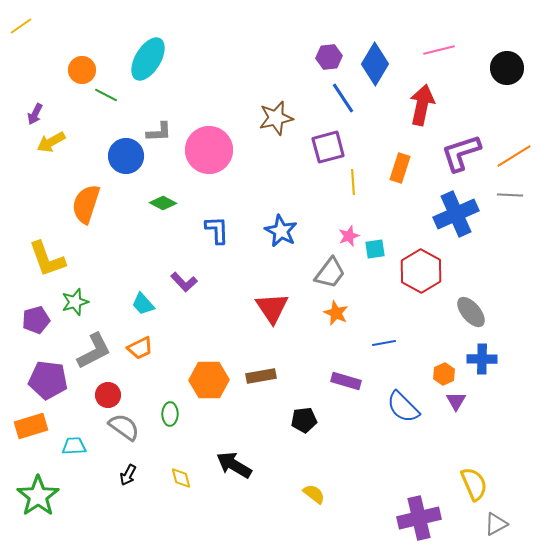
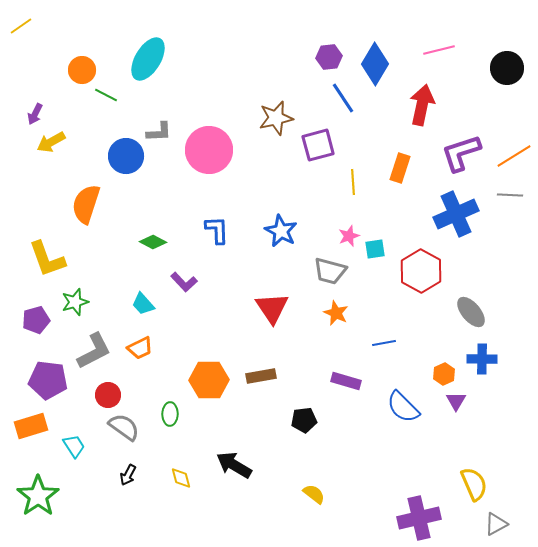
purple square at (328, 147): moved 10 px left, 2 px up
green diamond at (163, 203): moved 10 px left, 39 px down
gray trapezoid at (330, 273): moved 2 px up; rotated 68 degrees clockwise
cyan trapezoid at (74, 446): rotated 60 degrees clockwise
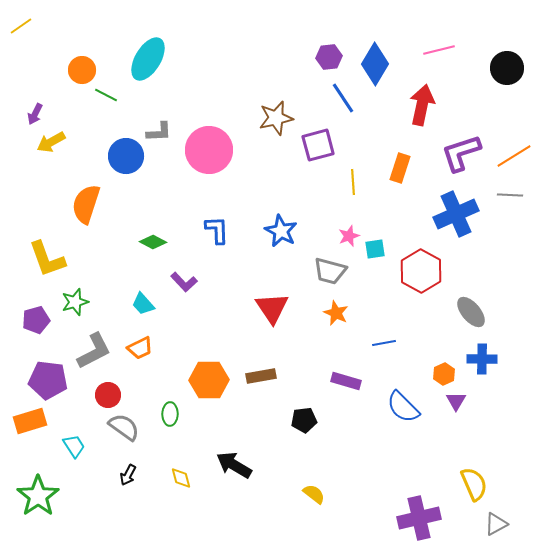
orange rectangle at (31, 426): moved 1 px left, 5 px up
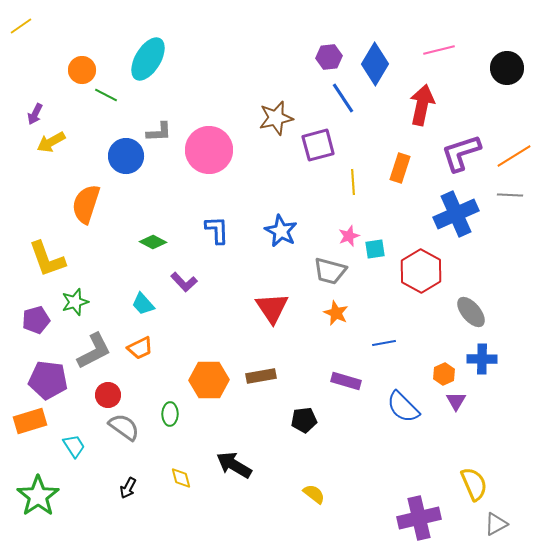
black arrow at (128, 475): moved 13 px down
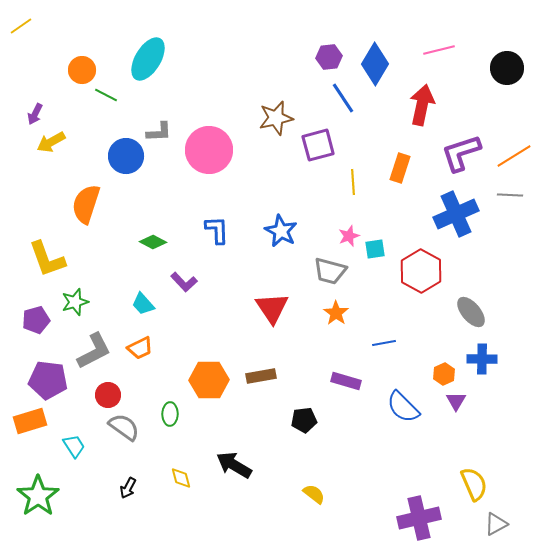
orange star at (336, 313): rotated 10 degrees clockwise
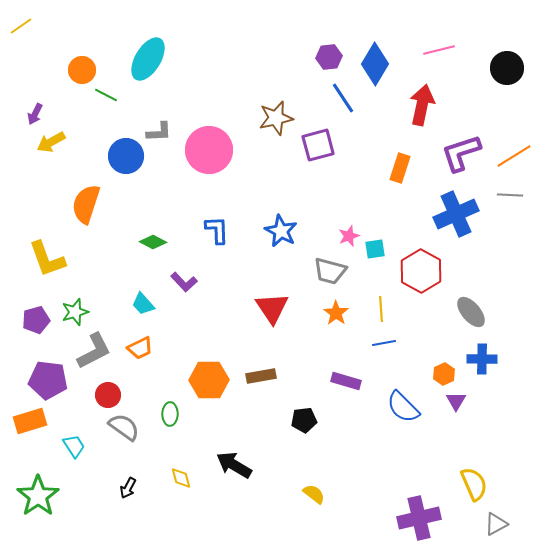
yellow line at (353, 182): moved 28 px right, 127 px down
green star at (75, 302): moved 10 px down
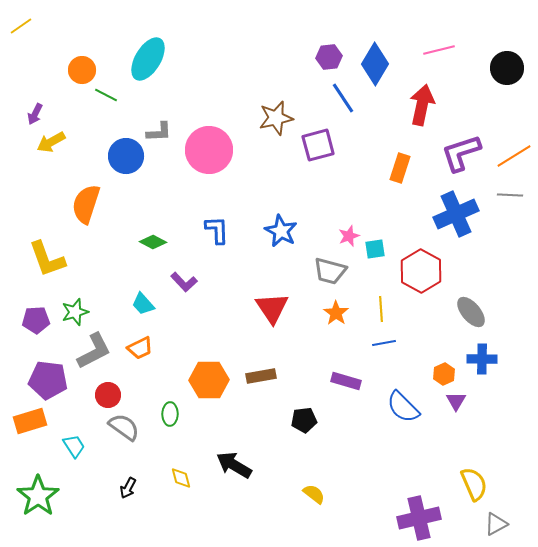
purple pentagon at (36, 320): rotated 12 degrees clockwise
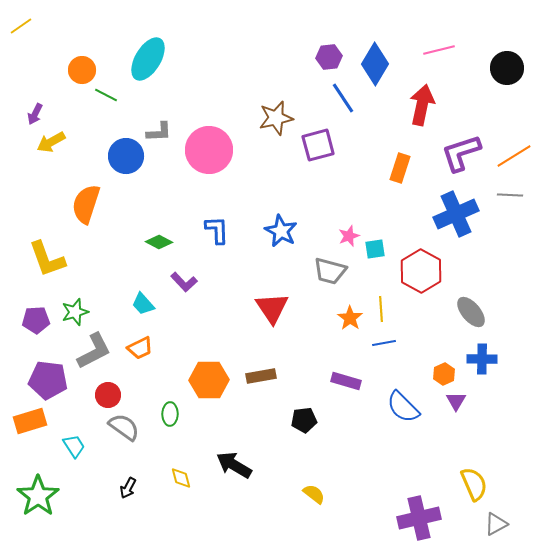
green diamond at (153, 242): moved 6 px right
orange star at (336, 313): moved 14 px right, 5 px down
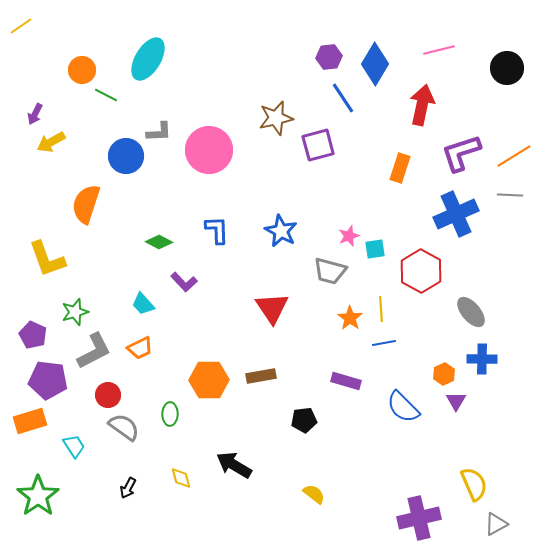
purple pentagon at (36, 320): moved 3 px left, 15 px down; rotated 28 degrees clockwise
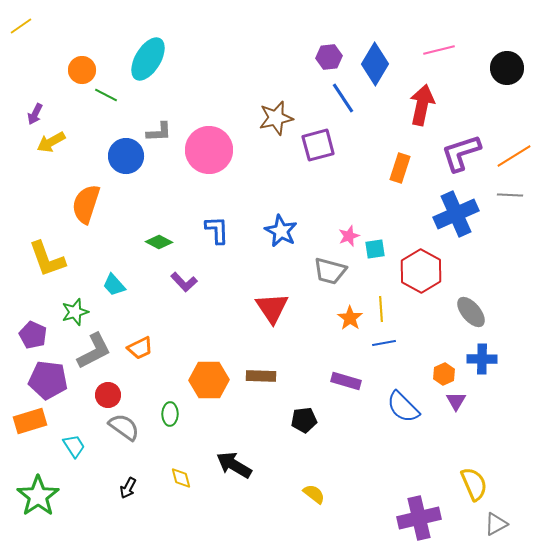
cyan trapezoid at (143, 304): moved 29 px left, 19 px up
brown rectangle at (261, 376): rotated 12 degrees clockwise
